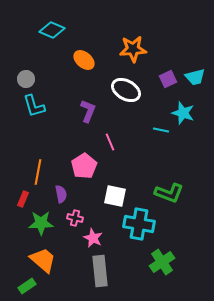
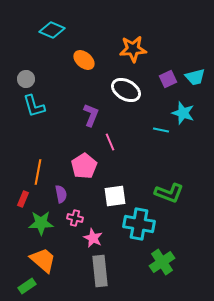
purple L-shape: moved 3 px right, 4 px down
white square: rotated 20 degrees counterclockwise
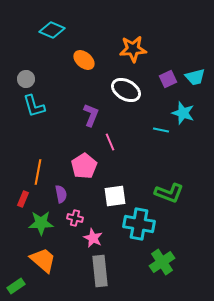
green rectangle: moved 11 px left
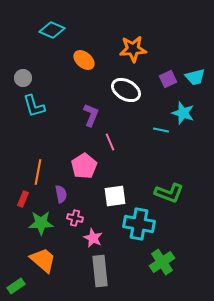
gray circle: moved 3 px left, 1 px up
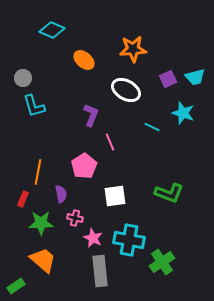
cyan line: moved 9 px left, 3 px up; rotated 14 degrees clockwise
cyan cross: moved 10 px left, 16 px down
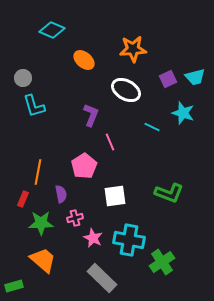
pink cross: rotated 28 degrees counterclockwise
gray rectangle: moved 2 px right, 7 px down; rotated 40 degrees counterclockwise
green rectangle: moved 2 px left; rotated 18 degrees clockwise
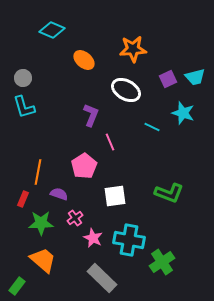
cyan L-shape: moved 10 px left, 1 px down
purple semicircle: moved 2 px left; rotated 60 degrees counterclockwise
pink cross: rotated 21 degrees counterclockwise
green rectangle: moved 3 px right; rotated 36 degrees counterclockwise
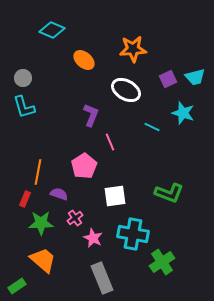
red rectangle: moved 2 px right
cyan cross: moved 4 px right, 6 px up
gray rectangle: rotated 24 degrees clockwise
green rectangle: rotated 18 degrees clockwise
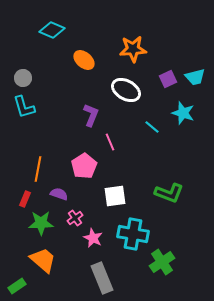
cyan line: rotated 14 degrees clockwise
orange line: moved 3 px up
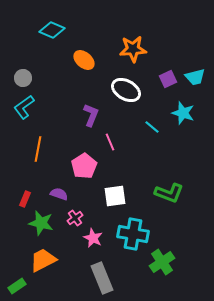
cyan L-shape: rotated 70 degrees clockwise
orange line: moved 20 px up
green star: rotated 15 degrees clockwise
orange trapezoid: rotated 68 degrees counterclockwise
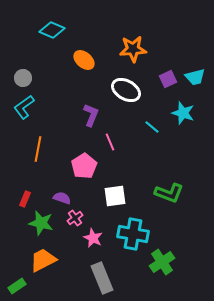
purple semicircle: moved 3 px right, 4 px down
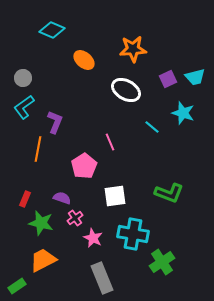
purple L-shape: moved 36 px left, 7 px down
